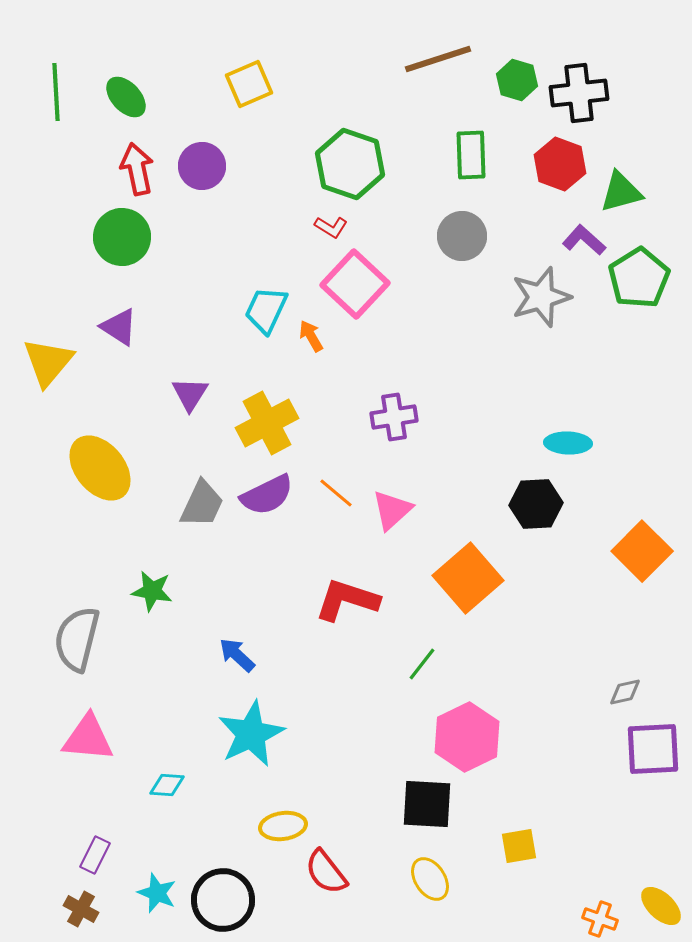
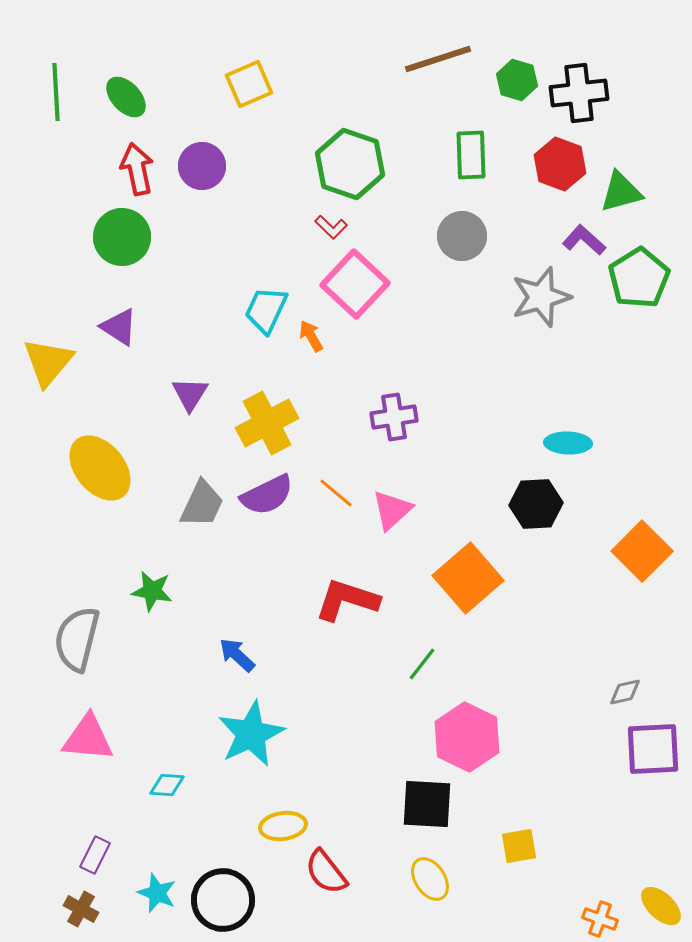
red L-shape at (331, 227): rotated 12 degrees clockwise
pink hexagon at (467, 737): rotated 8 degrees counterclockwise
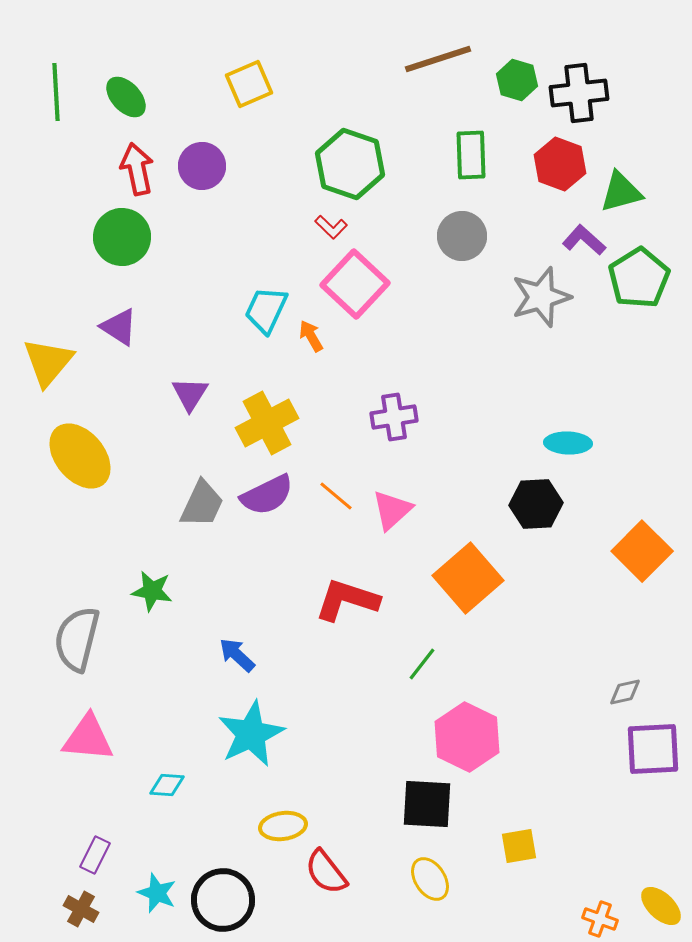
yellow ellipse at (100, 468): moved 20 px left, 12 px up
orange line at (336, 493): moved 3 px down
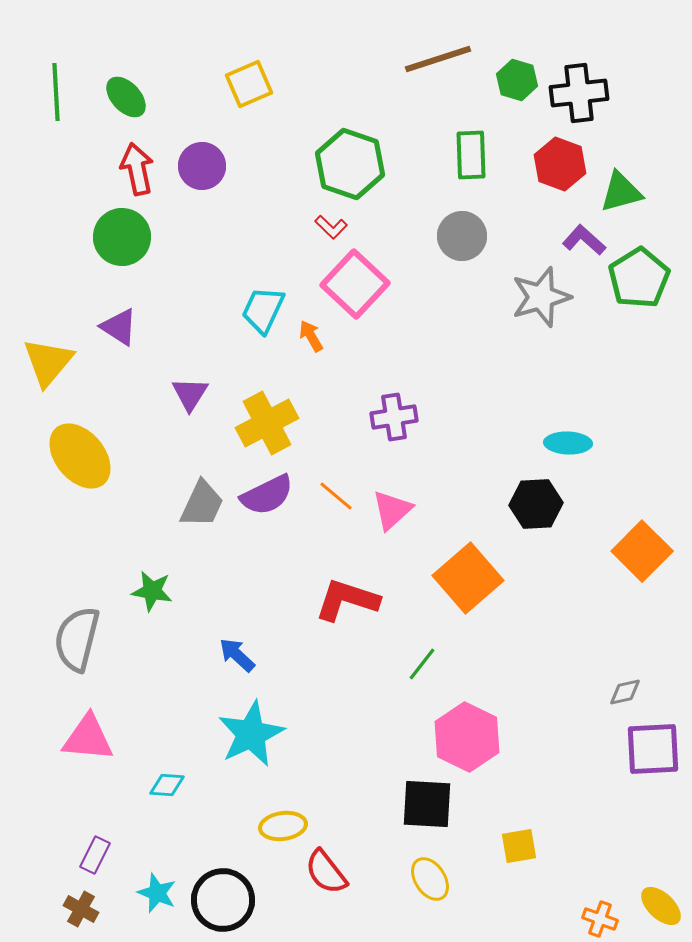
cyan trapezoid at (266, 310): moved 3 px left
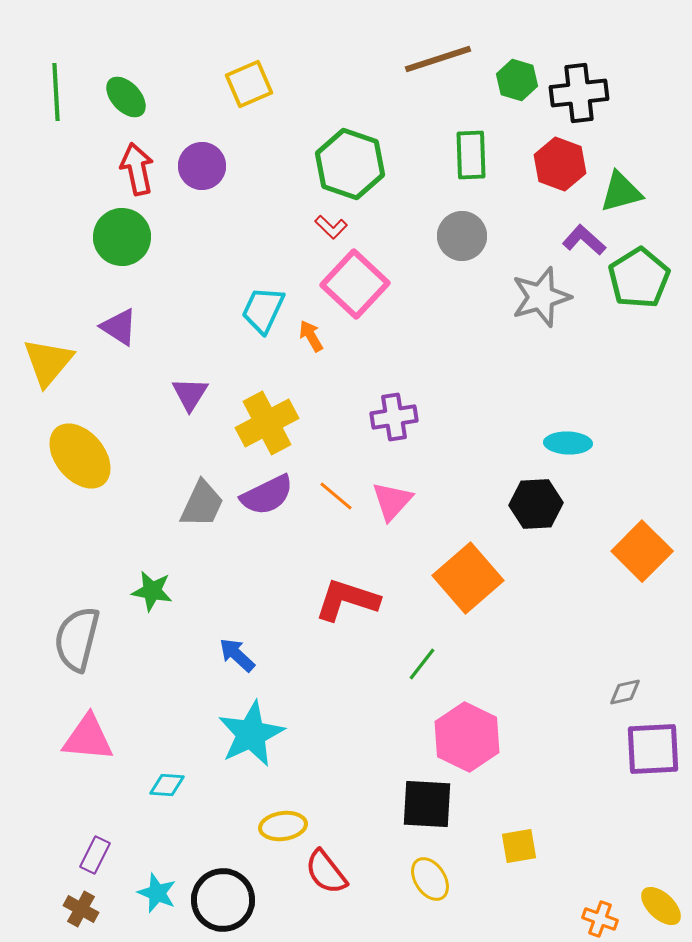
pink triangle at (392, 510): moved 9 px up; rotated 6 degrees counterclockwise
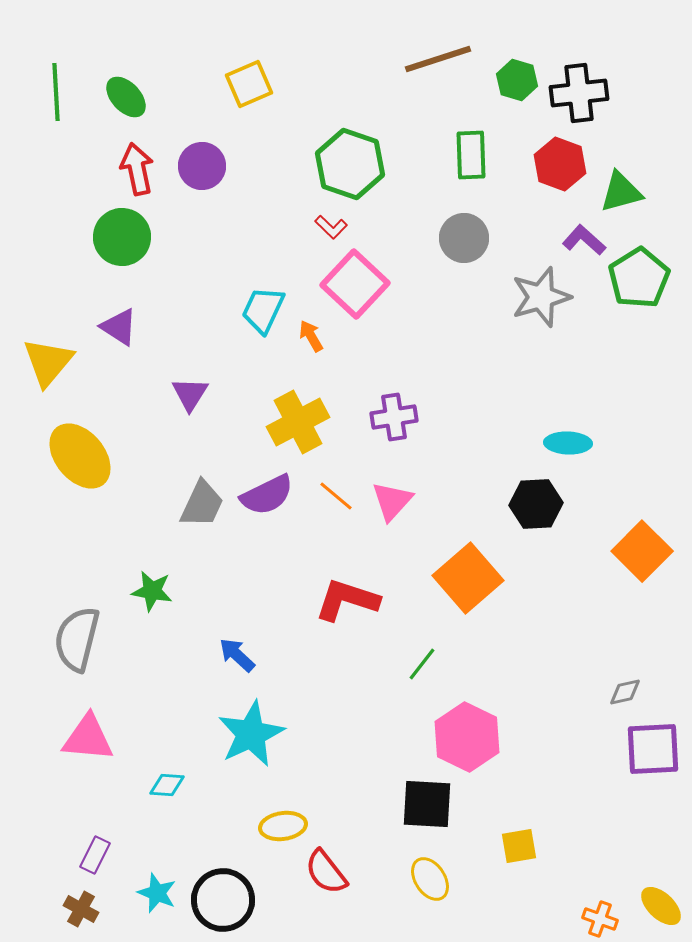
gray circle at (462, 236): moved 2 px right, 2 px down
yellow cross at (267, 423): moved 31 px right, 1 px up
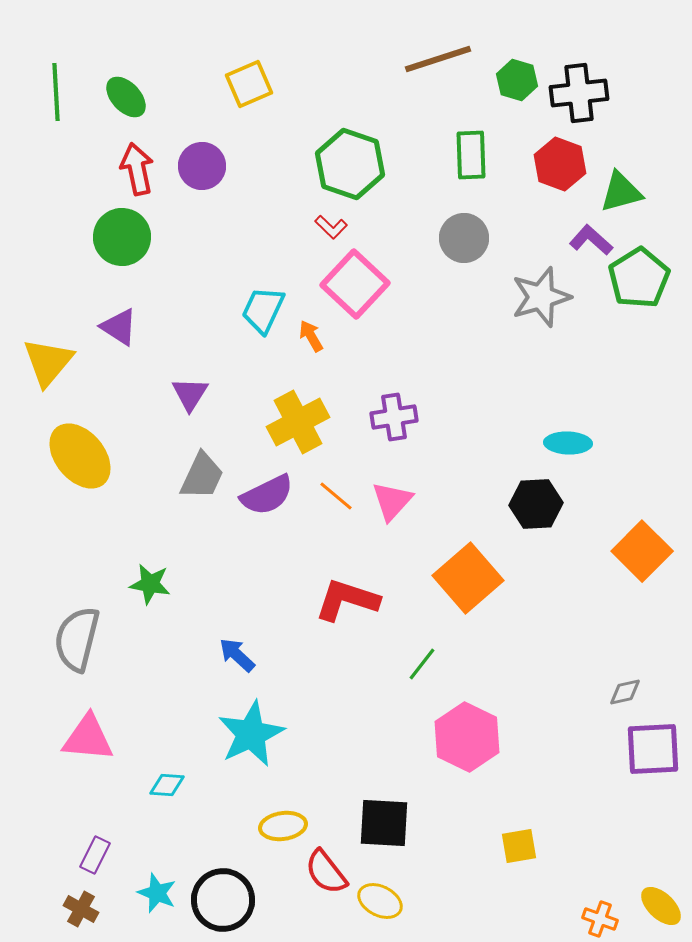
purple L-shape at (584, 240): moved 7 px right
gray trapezoid at (202, 504): moved 28 px up
green star at (152, 591): moved 2 px left, 7 px up
black square at (427, 804): moved 43 px left, 19 px down
yellow ellipse at (430, 879): moved 50 px left, 22 px down; rotated 30 degrees counterclockwise
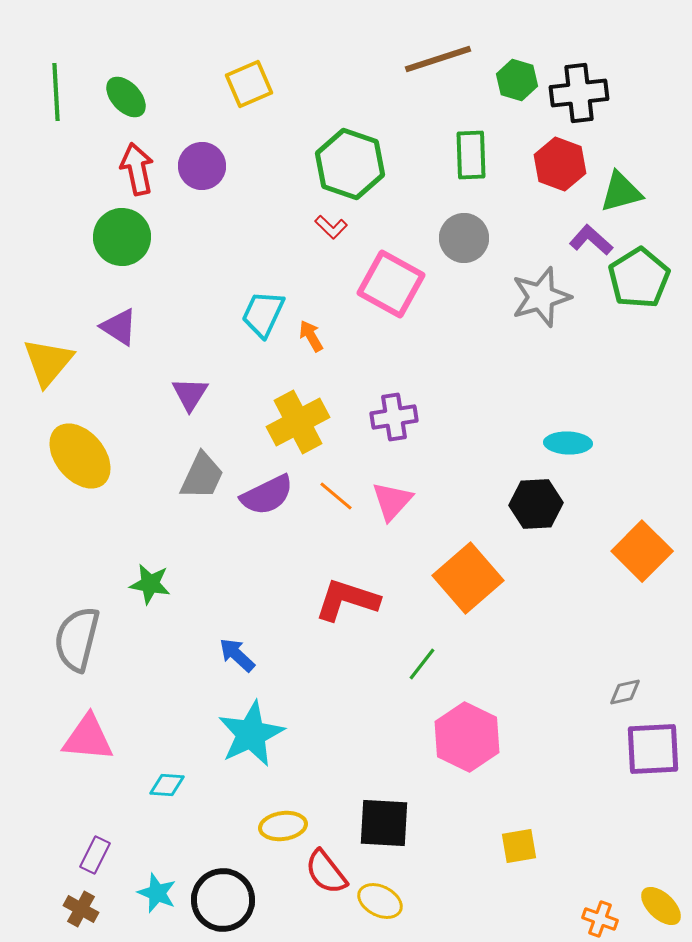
pink square at (355, 284): moved 36 px right; rotated 14 degrees counterclockwise
cyan trapezoid at (263, 310): moved 4 px down
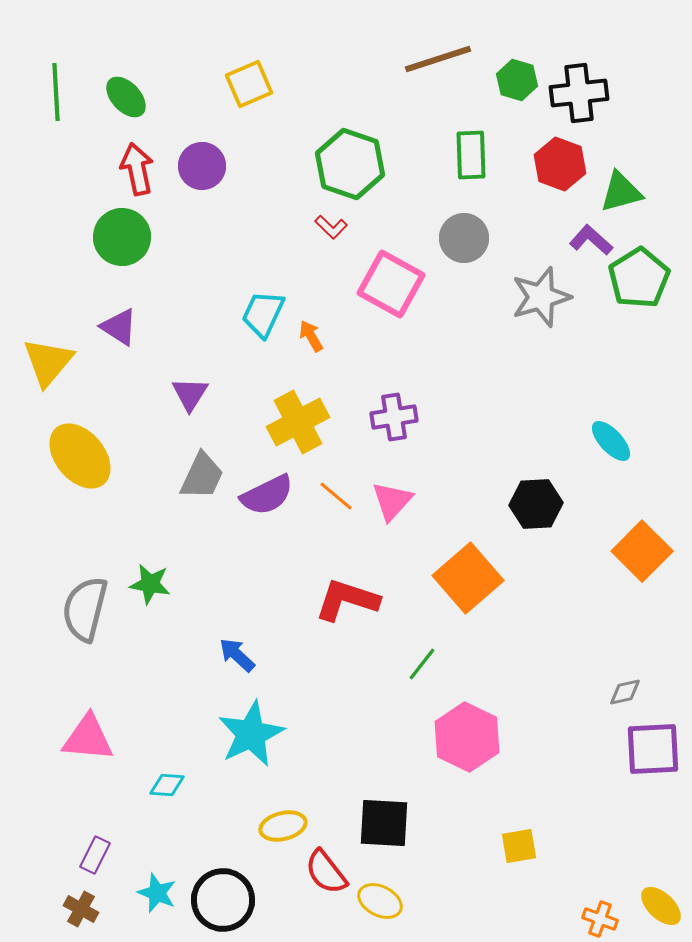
cyan ellipse at (568, 443): moved 43 px right, 2 px up; rotated 45 degrees clockwise
gray semicircle at (77, 639): moved 8 px right, 30 px up
yellow ellipse at (283, 826): rotated 6 degrees counterclockwise
